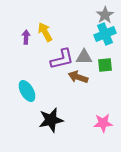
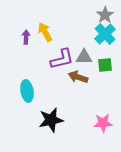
cyan cross: rotated 20 degrees counterclockwise
cyan ellipse: rotated 20 degrees clockwise
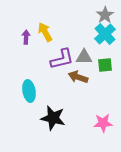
cyan ellipse: moved 2 px right
black star: moved 2 px right, 2 px up; rotated 25 degrees clockwise
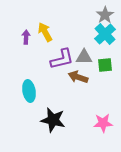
black star: moved 2 px down
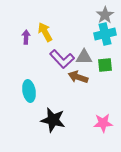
cyan cross: rotated 30 degrees clockwise
purple L-shape: rotated 60 degrees clockwise
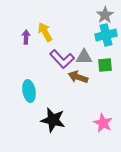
cyan cross: moved 1 px right, 1 px down
pink star: rotated 30 degrees clockwise
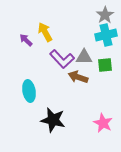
purple arrow: moved 3 px down; rotated 48 degrees counterclockwise
